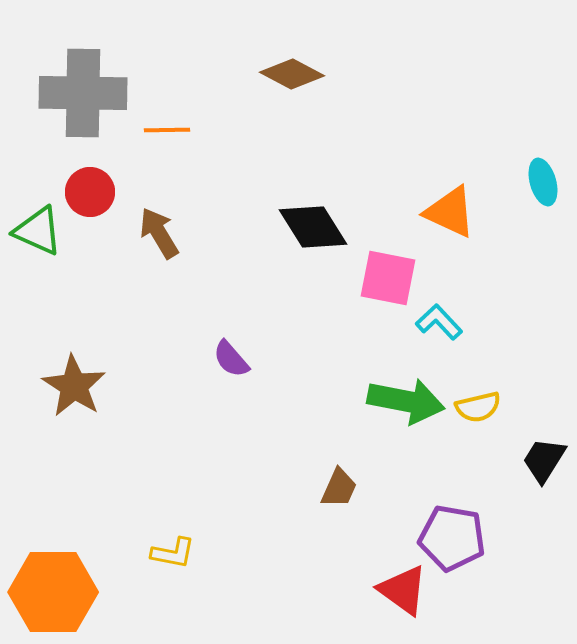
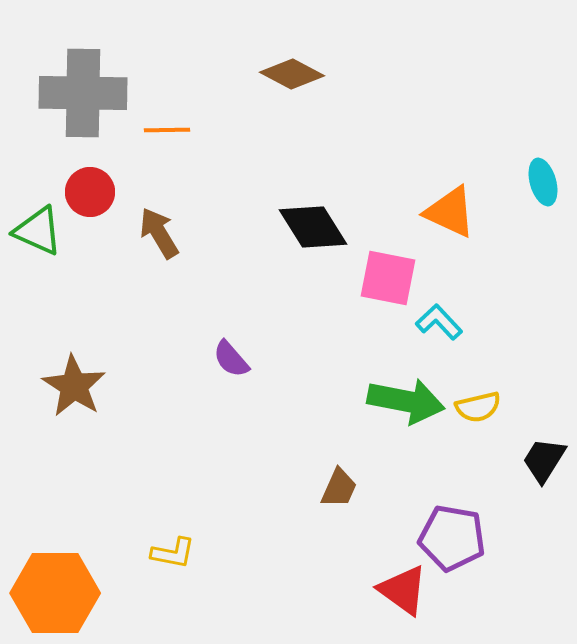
orange hexagon: moved 2 px right, 1 px down
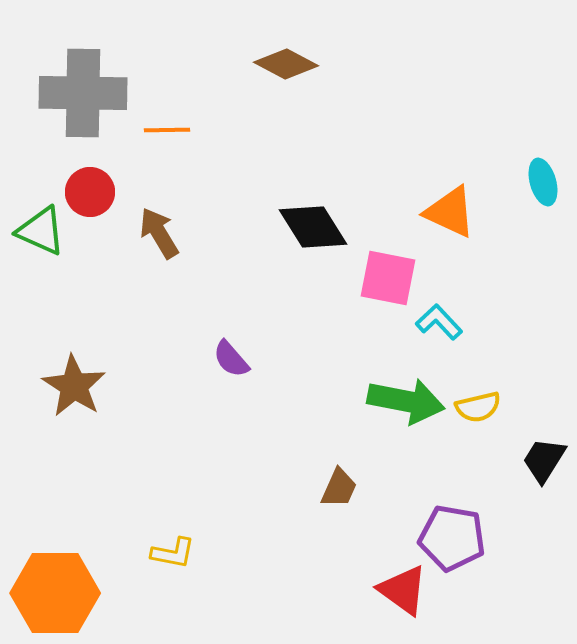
brown diamond: moved 6 px left, 10 px up
green triangle: moved 3 px right
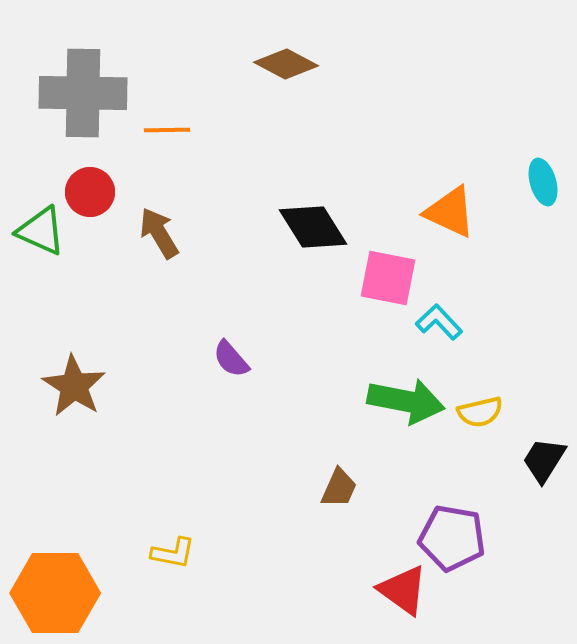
yellow semicircle: moved 2 px right, 5 px down
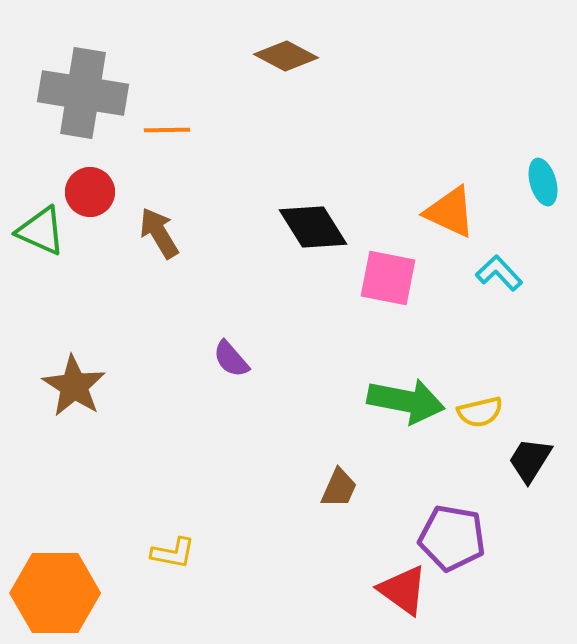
brown diamond: moved 8 px up
gray cross: rotated 8 degrees clockwise
cyan L-shape: moved 60 px right, 49 px up
black trapezoid: moved 14 px left
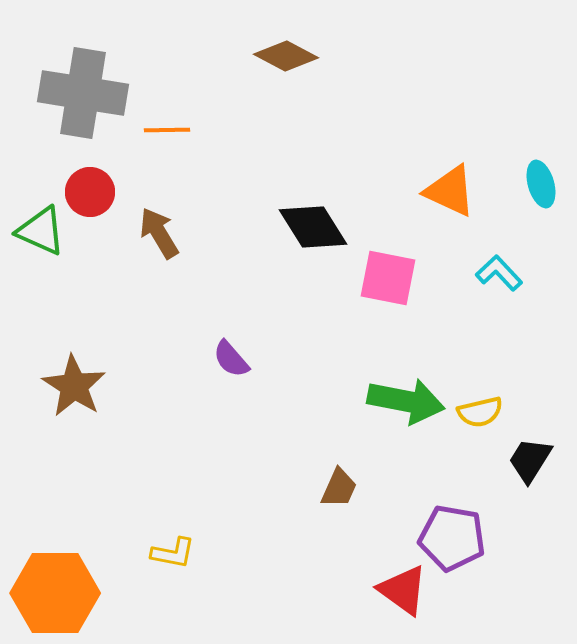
cyan ellipse: moved 2 px left, 2 px down
orange triangle: moved 21 px up
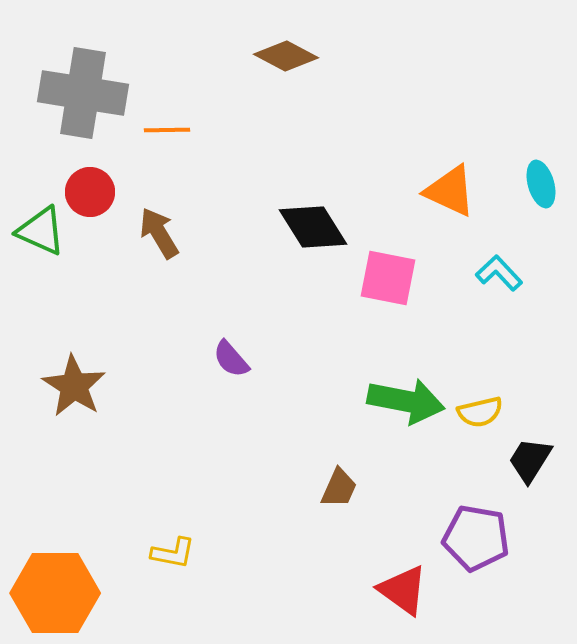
purple pentagon: moved 24 px right
